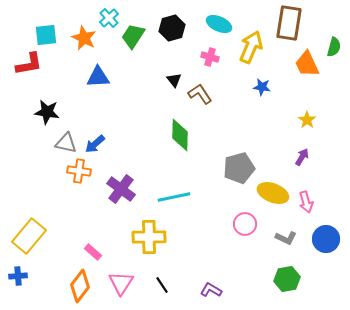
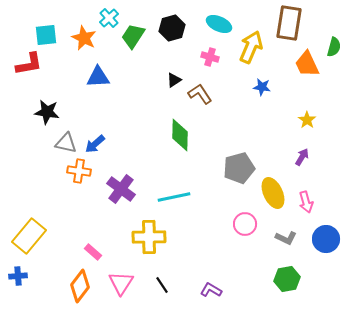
black triangle: rotated 35 degrees clockwise
yellow ellipse: rotated 44 degrees clockwise
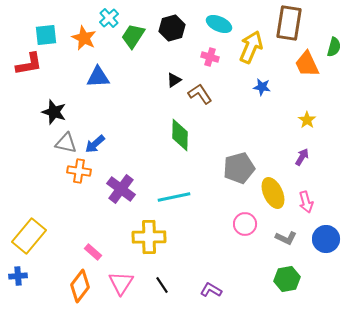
black star: moved 7 px right; rotated 10 degrees clockwise
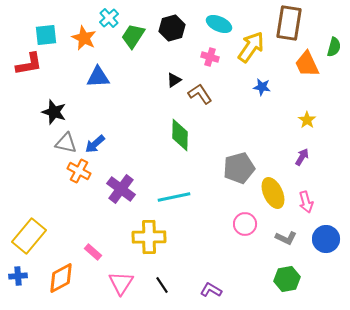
yellow arrow: rotated 12 degrees clockwise
orange cross: rotated 20 degrees clockwise
orange diamond: moved 19 px left, 8 px up; rotated 24 degrees clockwise
